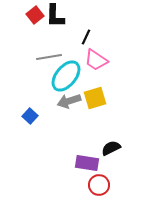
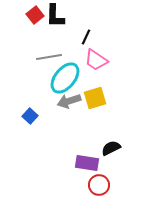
cyan ellipse: moved 1 px left, 2 px down
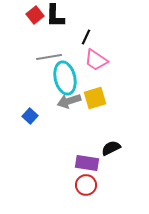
cyan ellipse: rotated 52 degrees counterclockwise
red circle: moved 13 px left
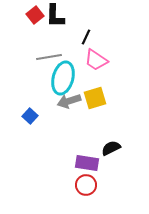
cyan ellipse: moved 2 px left; rotated 28 degrees clockwise
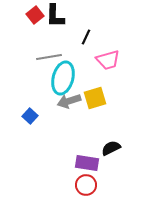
pink trapezoid: moved 12 px right; rotated 50 degrees counterclockwise
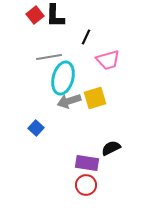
blue square: moved 6 px right, 12 px down
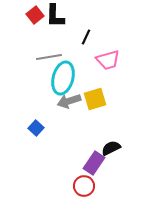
yellow square: moved 1 px down
purple rectangle: moved 7 px right; rotated 65 degrees counterclockwise
red circle: moved 2 px left, 1 px down
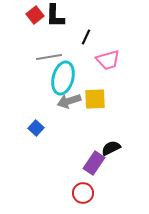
yellow square: rotated 15 degrees clockwise
red circle: moved 1 px left, 7 px down
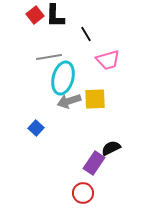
black line: moved 3 px up; rotated 56 degrees counterclockwise
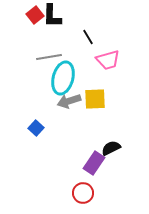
black L-shape: moved 3 px left
black line: moved 2 px right, 3 px down
